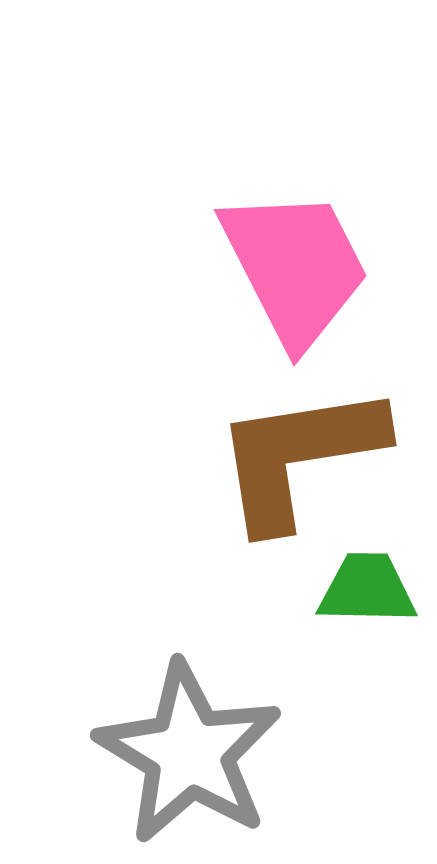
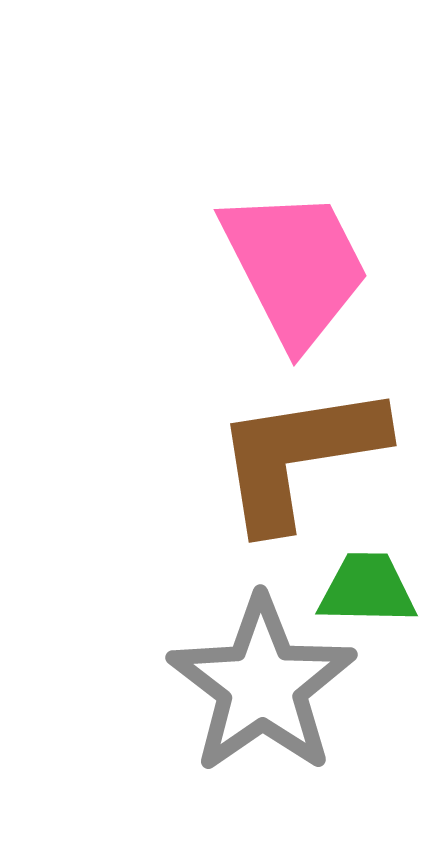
gray star: moved 73 px right, 68 px up; rotated 6 degrees clockwise
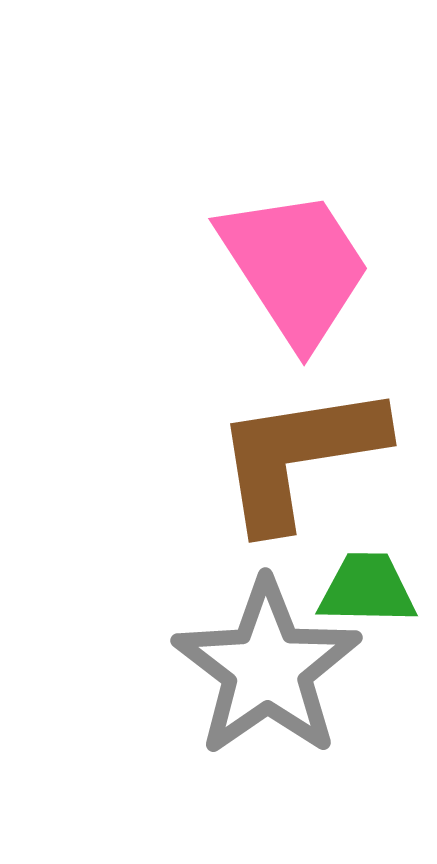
pink trapezoid: rotated 6 degrees counterclockwise
gray star: moved 5 px right, 17 px up
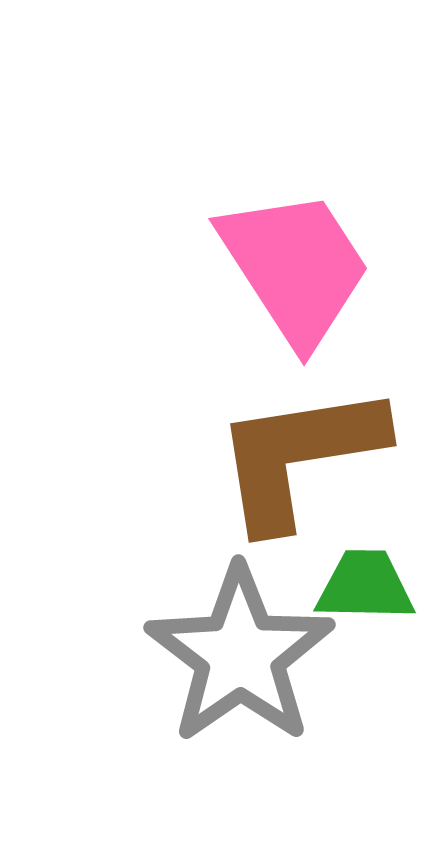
green trapezoid: moved 2 px left, 3 px up
gray star: moved 27 px left, 13 px up
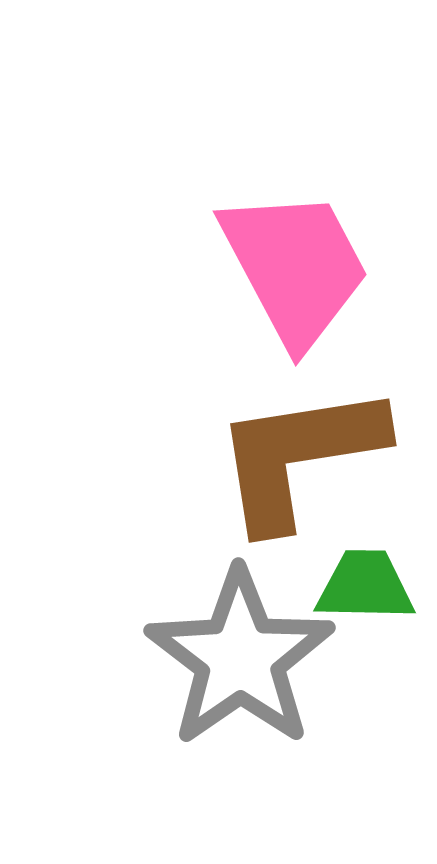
pink trapezoid: rotated 5 degrees clockwise
gray star: moved 3 px down
